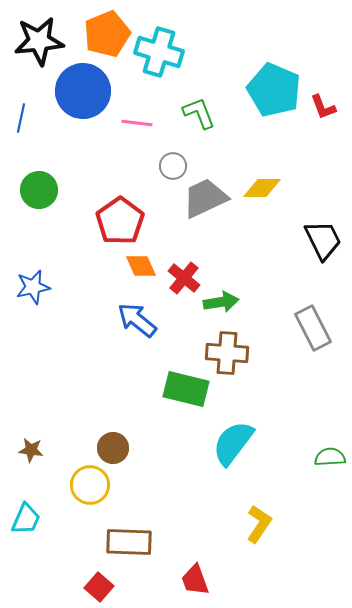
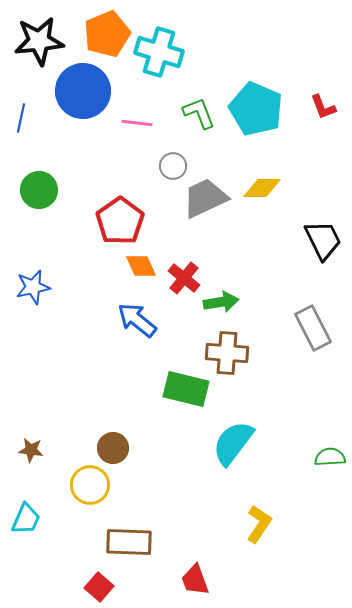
cyan pentagon: moved 18 px left, 19 px down
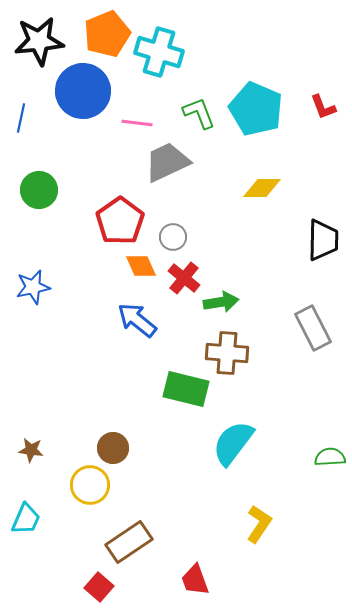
gray circle: moved 71 px down
gray trapezoid: moved 38 px left, 36 px up
black trapezoid: rotated 27 degrees clockwise
brown rectangle: rotated 36 degrees counterclockwise
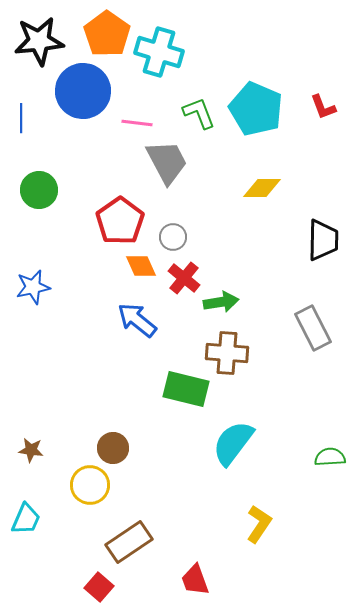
orange pentagon: rotated 15 degrees counterclockwise
blue line: rotated 12 degrees counterclockwise
gray trapezoid: rotated 87 degrees clockwise
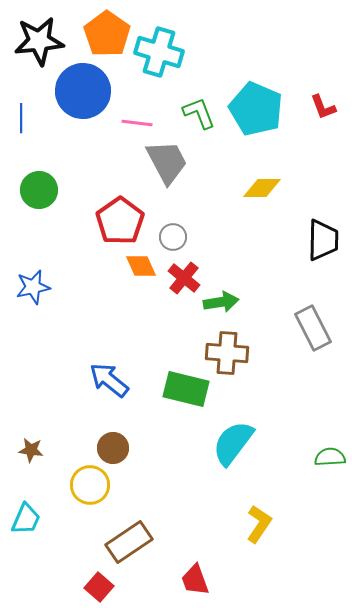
blue arrow: moved 28 px left, 60 px down
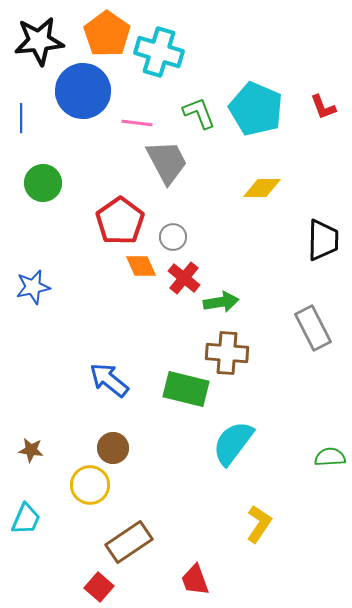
green circle: moved 4 px right, 7 px up
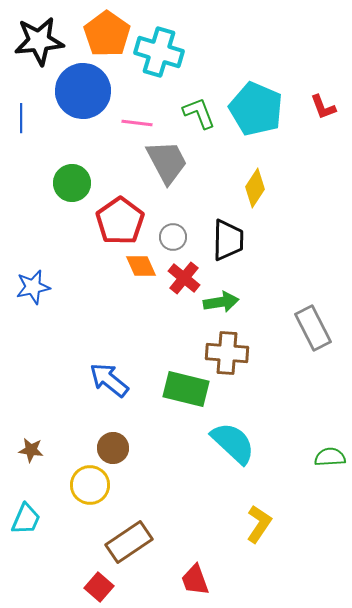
green circle: moved 29 px right
yellow diamond: moved 7 px left; rotated 57 degrees counterclockwise
black trapezoid: moved 95 px left
cyan semicircle: rotated 96 degrees clockwise
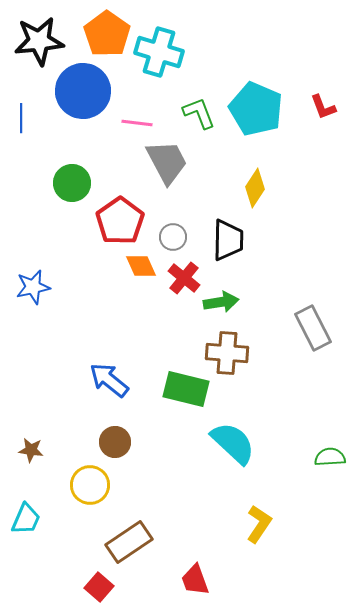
brown circle: moved 2 px right, 6 px up
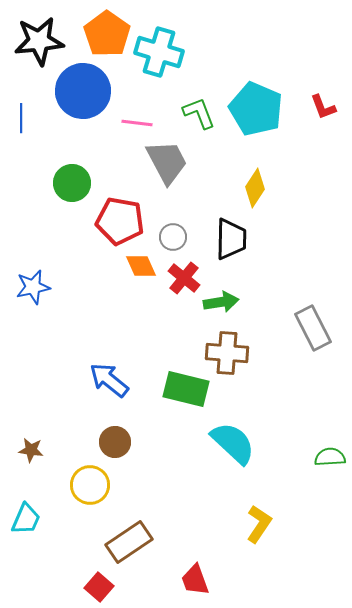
red pentagon: rotated 27 degrees counterclockwise
black trapezoid: moved 3 px right, 1 px up
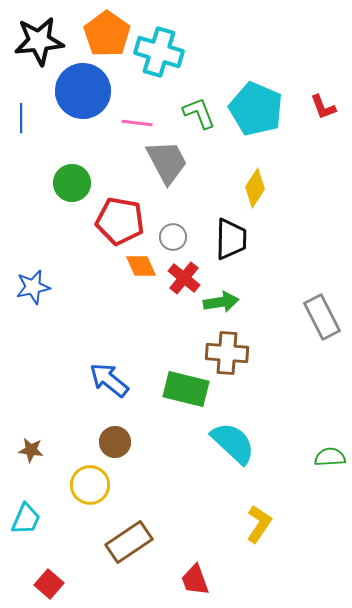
gray rectangle: moved 9 px right, 11 px up
red square: moved 50 px left, 3 px up
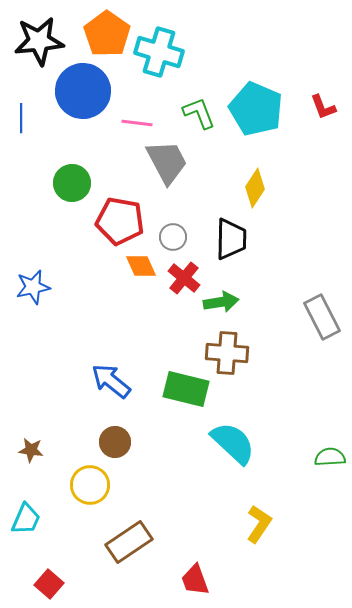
blue arrow: moved 2 px right, 1 px down
